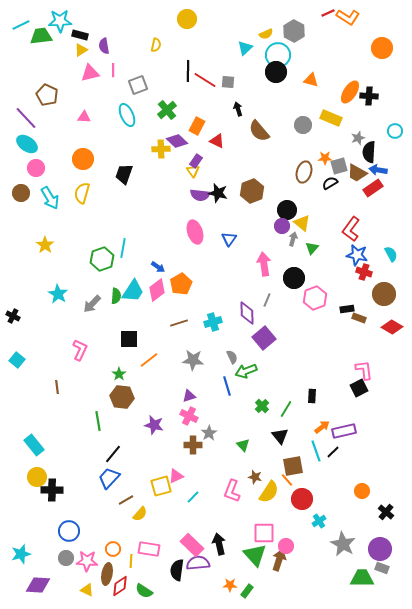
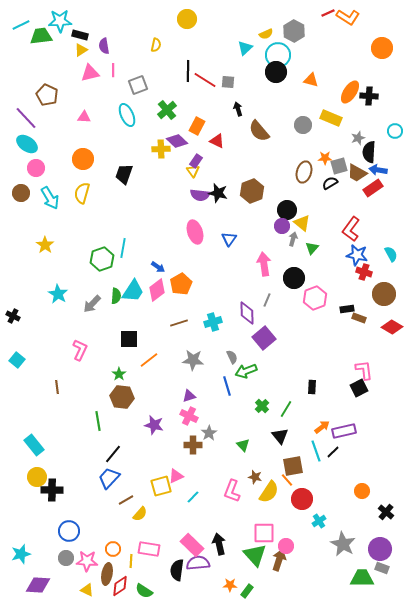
black rectangle at (312, 396): moved 9 px up
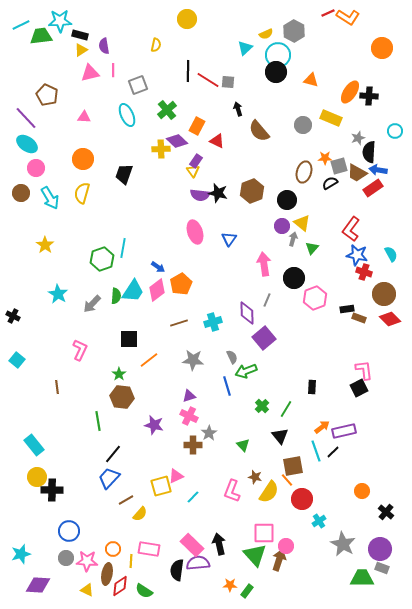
red line at (205, 80): moved 3 px right
black circle at (287, 210): moved 10 px up
red diamond at (392, 327): moved 2 px left, 8 px up; rotated 15 degrees clockwise
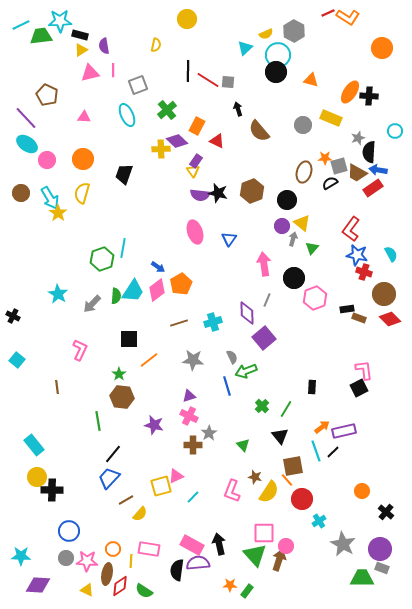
pink circle at (36, 168): moved 11 px right, 8 px up
yellow star at (45, 245): moved 13 px right, 32 px up
pink rectangle at (192, 545): rotated 15 degrees counterclockwise
cyan star at (21, 554): moved 2 px down; rotated 18 degrees clockwise
